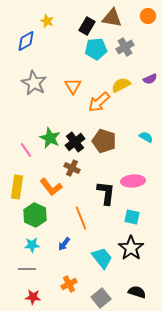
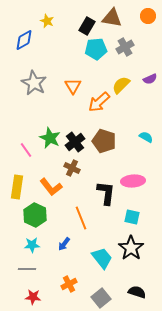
blue diamond: moved 2 px left, 1 px up
yellow semicircle: rotated 18 degrees counterclockwise
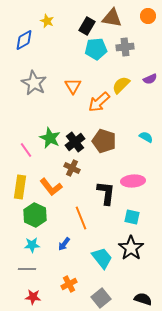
gray cross: rotated 24 degrees clockwise
yellow rectangle: moved 3 px right
black semicircle: moved 6 px right, 7 px down
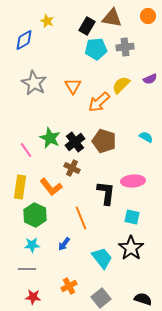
orange cross: moved 2 px down
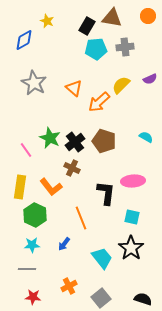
orange triangle: moved 1 px right, 2 px down; rotated 18 degrees counterclockwise
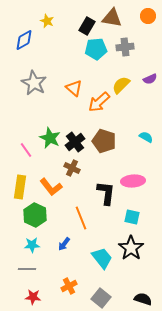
gray square: rotated 12 degrees counterclockwise
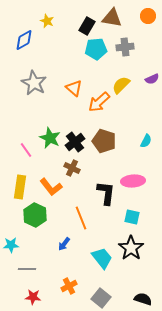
purple semicircle: moved 2 px right
cyan semicircle: moved 4 px down; rotated 88 degrees clockwise
cyan star: moved 21 px left
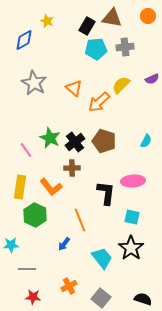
brown cross: rotated 28 degrees counterclockwise
orange line: moved 1 px left, 2 px down
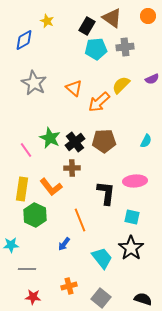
brown triangle: rotated 25 degrees clockwise
brown pentagon: rotated 20 degrees counterclockwise
pink ellipse: moved 2 px right
yellow rectangle: moved 2 px right, 2 px down
orange cross: rotated 14 degrees clockwise
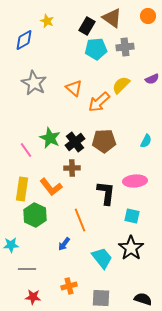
cyan square: moved 1 px up
gray square: rotated 36 degrees counterclockwise
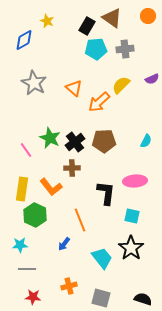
gray cross: moved 2 px down
cyan star: moved 9 px right
gray square: rotated 12 degrees clockwise
